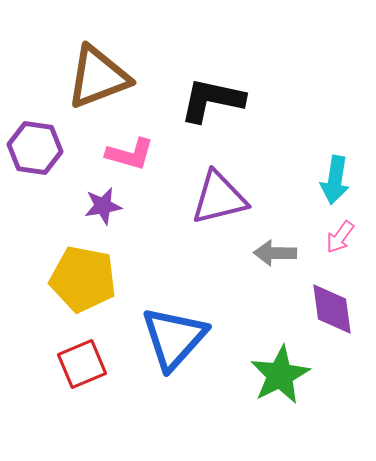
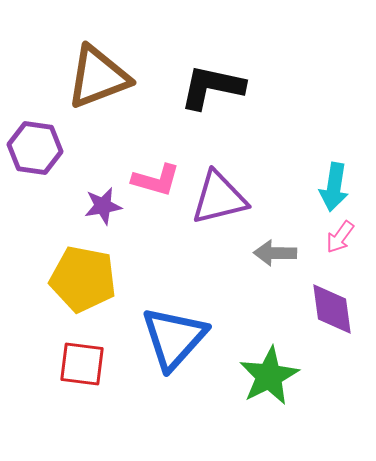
black L-shape: moved 13 px up
pink L-shape: moved 26 px right, 26 px down
cyan arrow: moved 1 px left, 7 px down
red square: rotated 30 degrees clockwise
green star: moved 11 px left, 1 px down
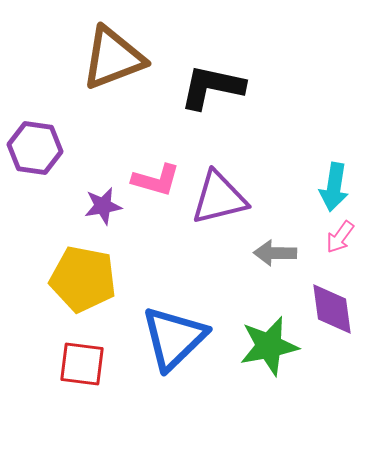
brown triangle: moved 15 px right, 19 px up
blue triangle: rotated 4 degrees clockwise
green star: moved 30 px up; rotated 16 degrees clockwise
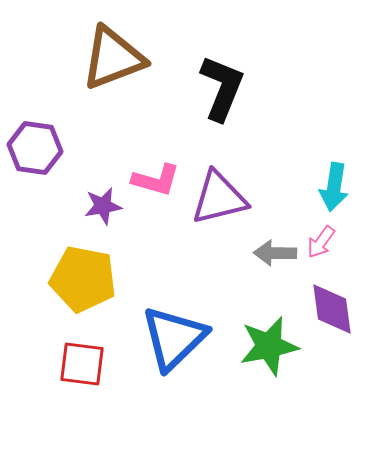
black L-shape: moved 10 px right, 1 px down; rotated 100 degrees clockwise
pink arrow: moved 19 px left, 5 px down
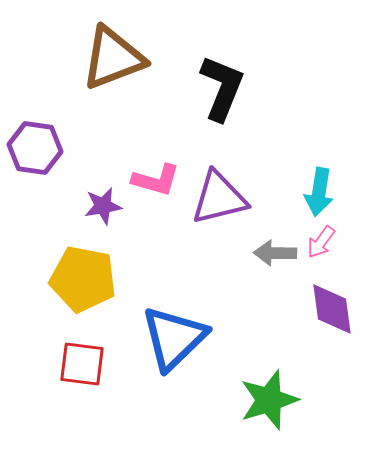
cyan arrow: moved 15 px left, 5 px down
green star: moved 54 px down; rotated 6 degrees counterclockwise
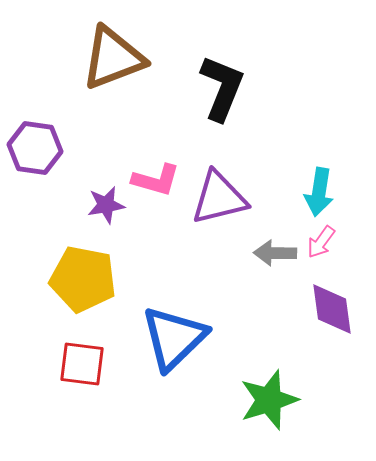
purple star: moved 3 px right, 1 px up
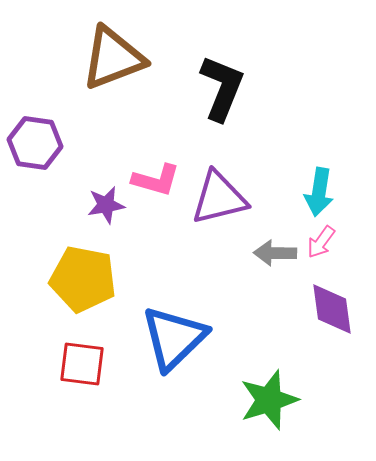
purple hexagon: moved 5 px up
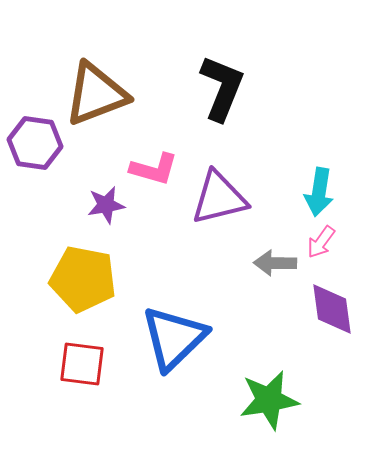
brown triangle: moved 17 px left, 36 px down
pink L-shape: moved 2 px left, 11 px up
gray arrow: moved 10 px down
green star: rotated 8 degrees clockwise
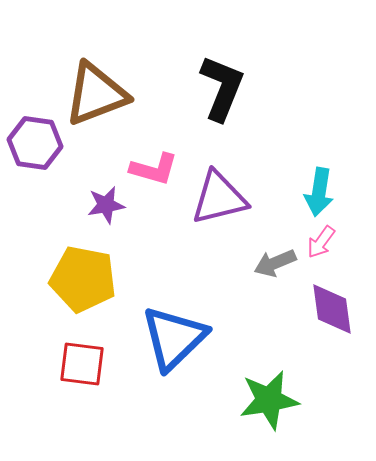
gray arrow: rotated 24 degrees counterclockwise
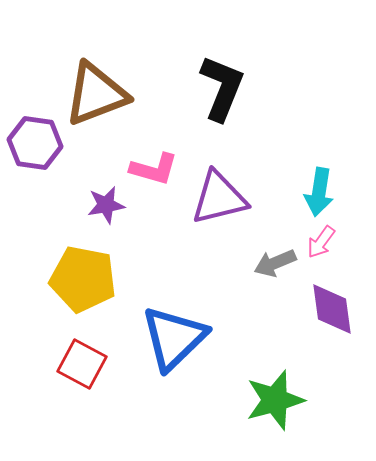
red square: rotated 21 degrees clockwise
green star: moved 6 px right; rotated 6 degrees counterclockwise
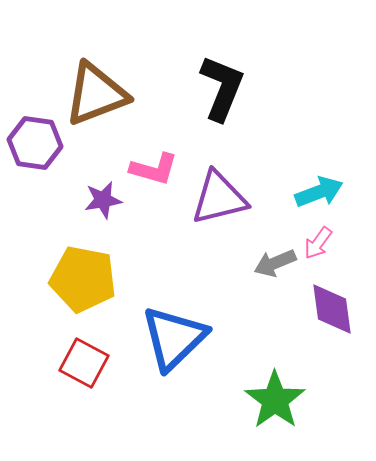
cyan arrow: rotated 120 degrees counterclockwise
purple star: moved 3 px left, 5 px up
pink arrow: moved 3 px left, 1 px down
red square: moved 2 px right, 1 px up
green star: rotated 20 degrees counterclockwise
